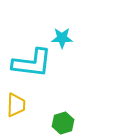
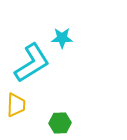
cyan L-shape: rotated 39 degrees counterclockwise
green hexagon: moved 3 px left; rotated 15 degrees clockwise
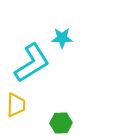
green hexagon: moved 1 px right
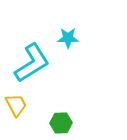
cyan star: moved 6 px right
yellow trapezoid: rotated 30 degrees counterclockwise
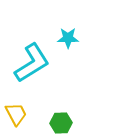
yellow trapezoid: moved 9 px down
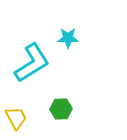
yellow trapezoid: moved 4 px down
green hexagon: moved 14 px up
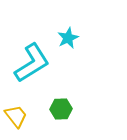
cyan star: rotated 25 degrees counterclockwise
yellow trapezoid: moved 2 px up; rotated 10 degrees counterclockwise
